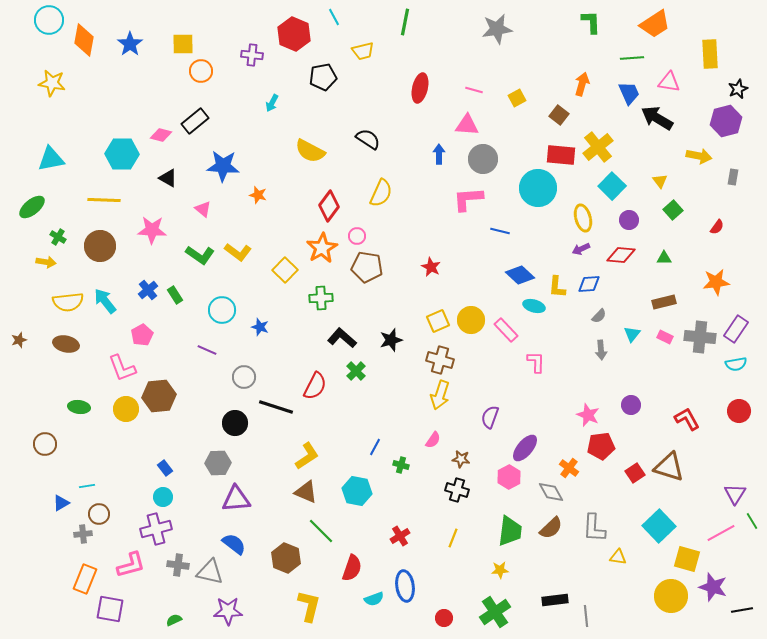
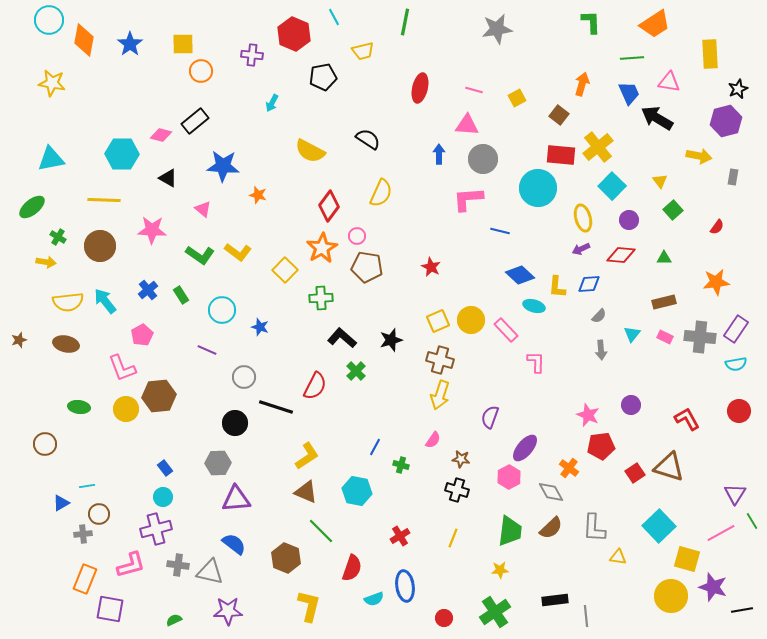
green rectangle at (175, 295): moved 6 px right
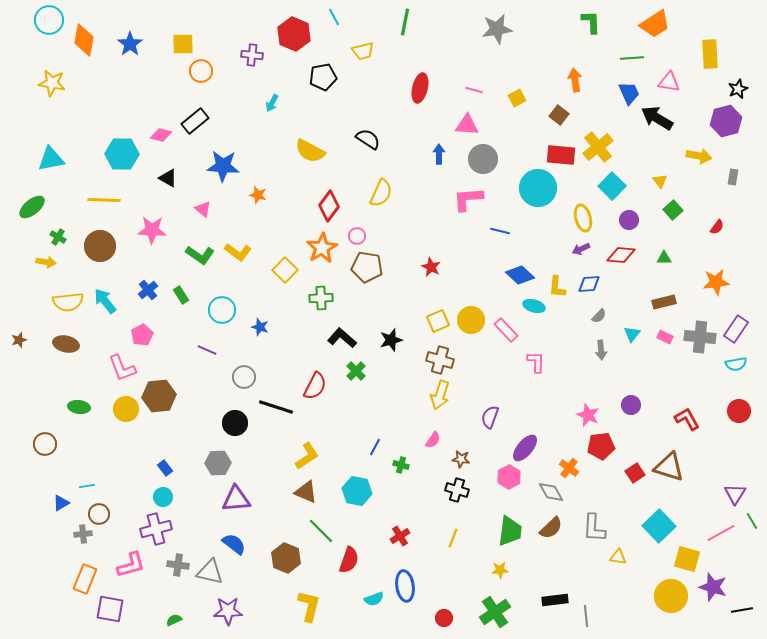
orange arrow at (582, 84): moved 7 px left, 4 px up; rotated 25 degrees counterclockwise
red semicircle at (352, 568): moved 3 px left, 8 px up
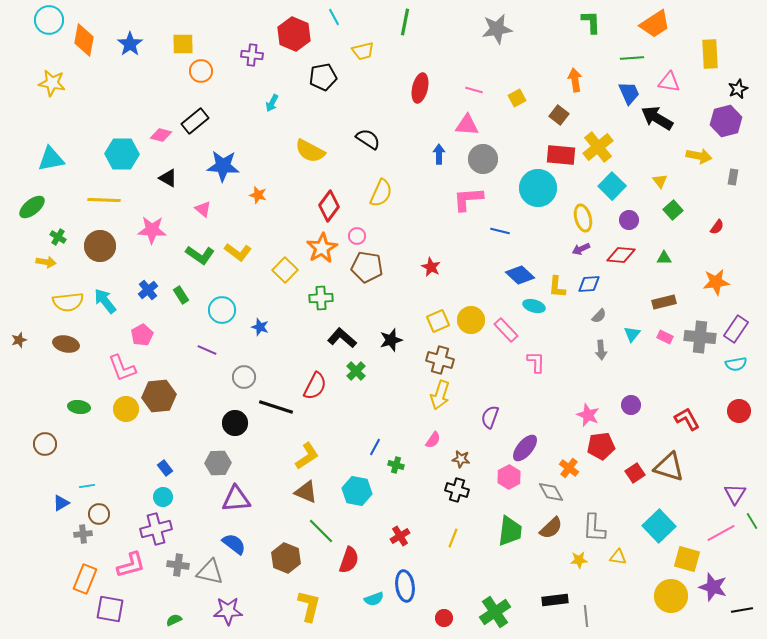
green cross at (401, 465): moved 5 px left
yellow star at (500, 570): moved 79 px right, 10 px up
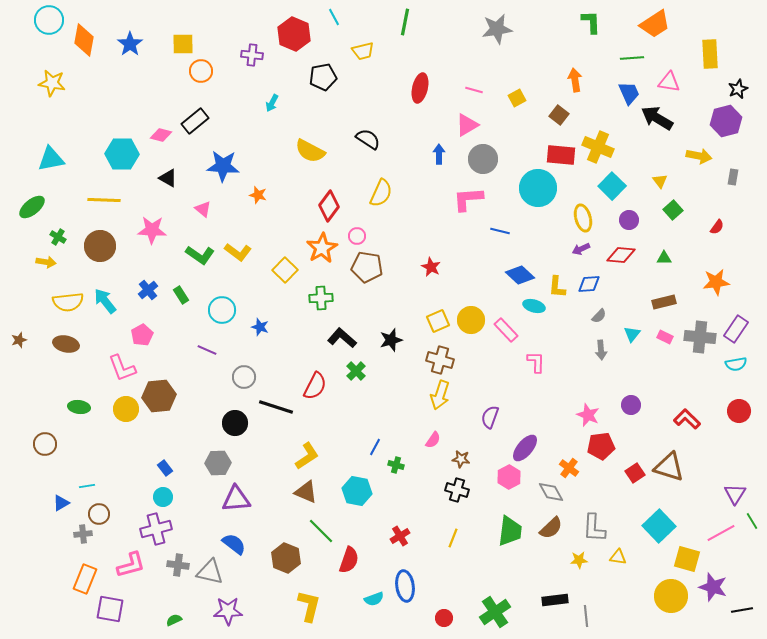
pink triangle at (467, 125): rotated 35 degrees counterclockwise
yellow cross at (598, 147): rotated 28 degrees counterclockwise
red L-shape at (687, 419): rotated 16 degrees counterclockwise
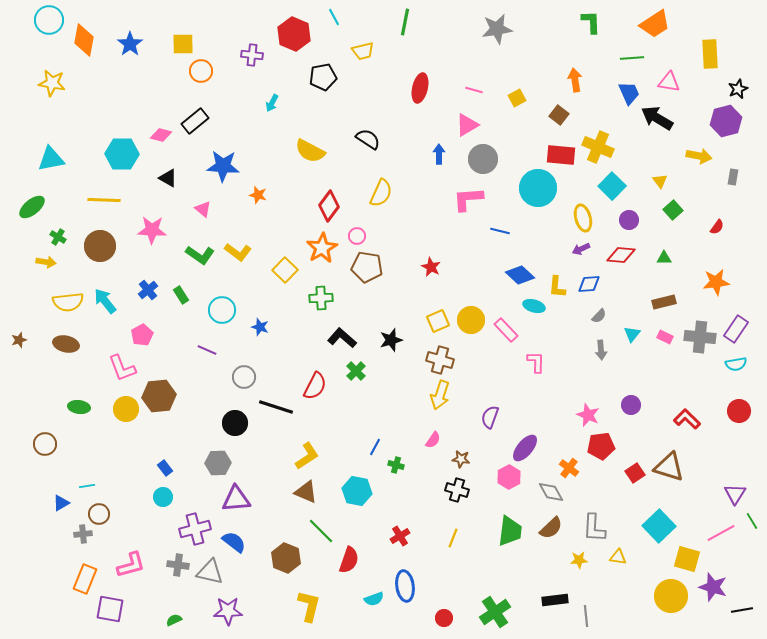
purple cross at (156, 529): moved 39 px right
blue semicircle at (234, 544): moved 2 px up
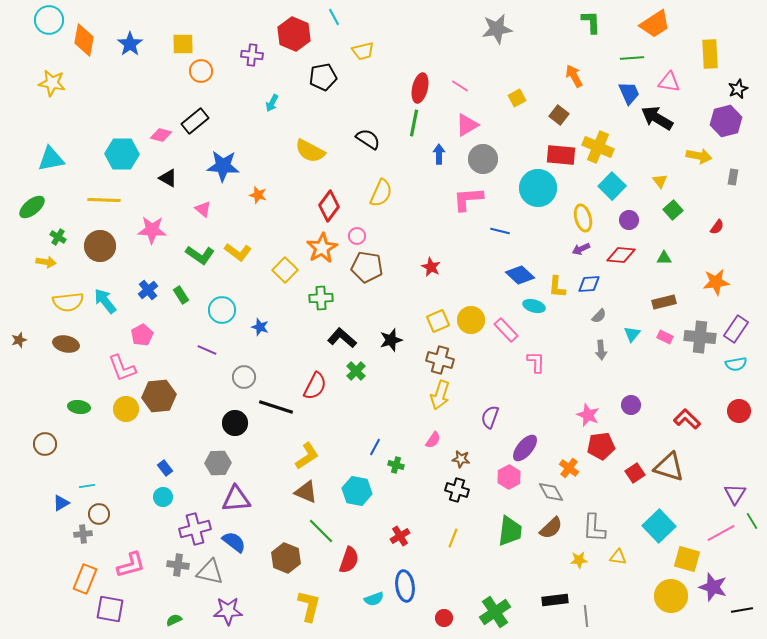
green line at (405, 22): moved 9 px right, 101 px down
orange arrow at (575, 80): moved 1 px left, 4 px up; rotated 20 degrees counterclockwise
pink line at (474, 90): moved 14 px left, 4 px up; rotated 18 degrees clockwise
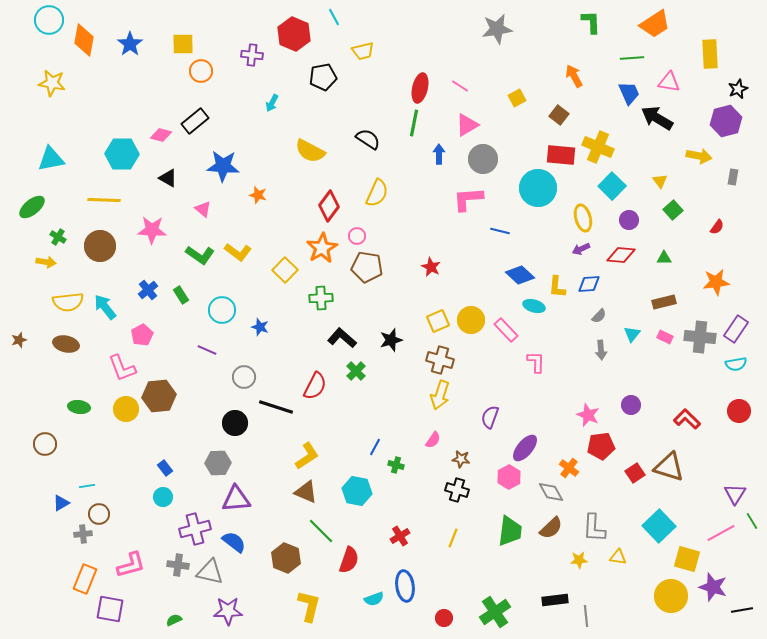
yellow semicircle at (381, 193): moved 4 px left
cyan arrow at (105, 301): moved 6 px down
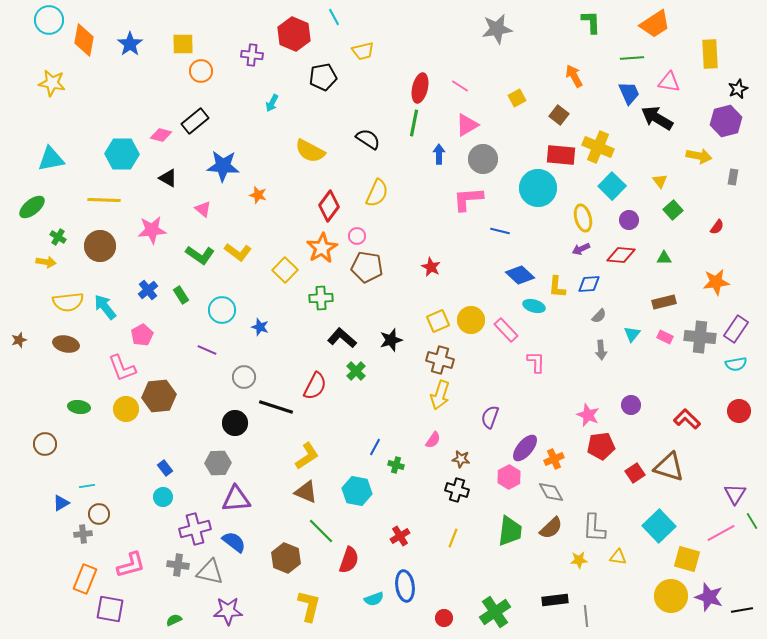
pink star at (152, 230): rotated 8 degrees counterclockwise
orange cross at (569, 468): moved 15 px left, 9 px up; rotated 30 degrees clockwise
purple star at (713, 587): moved 4 px left, 10 px down
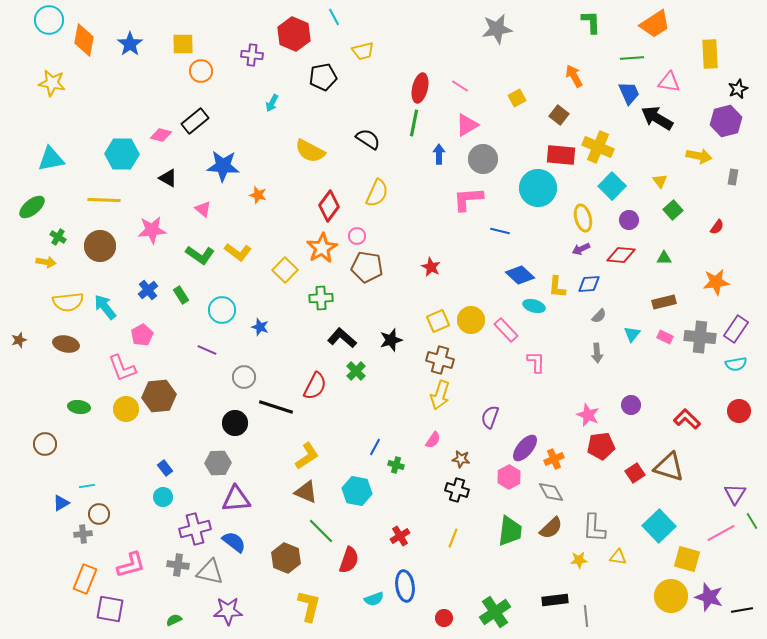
gray arrow at (601, 350): moved 4 px left, 3 px down
